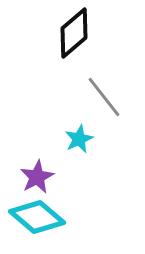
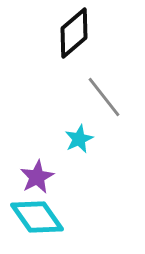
cyan diamond: rotated 14 degrees clockwise
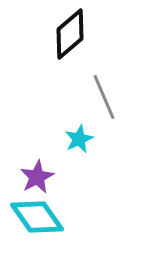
black diamond: moved 4 px left, 1 px down
gray line: rotated 15 degrees clockwise
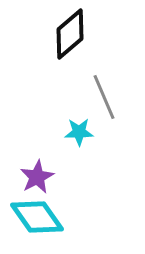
cyan star: moved 7 px up; rotated 24 degrees clockwise
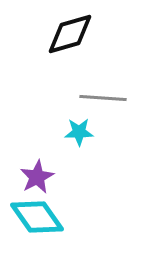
black diamond: rotated 24 degrees clockwise
gray line: moved 1 px left, 1 px down; rotated 63 degrees counterclockwise
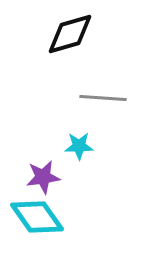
cyan star: moved 14 px down
purple star: moved 6 px right; rotated 20 degrees clockwise
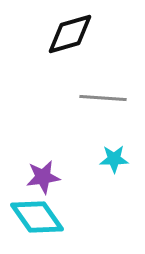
cyan star: moved 35 px right, 13 px down
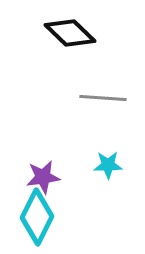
black diamond: moved 1 px up; rotated 60 degrees clockwise
cyan star: moved 6 px left, 6 px down
cyan diamond: rotated 62 degrees clockwise
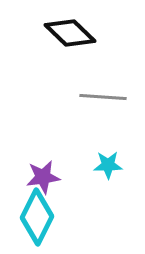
gray line: moved 1 px up
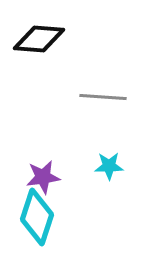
black diamond: moved 31 px left, 6 px down; rotated 39 degrees counterclockwise
cyan star: moved 1 px right, 1 px down
cyan diamond: rotated 8 degrees counterclockwise
